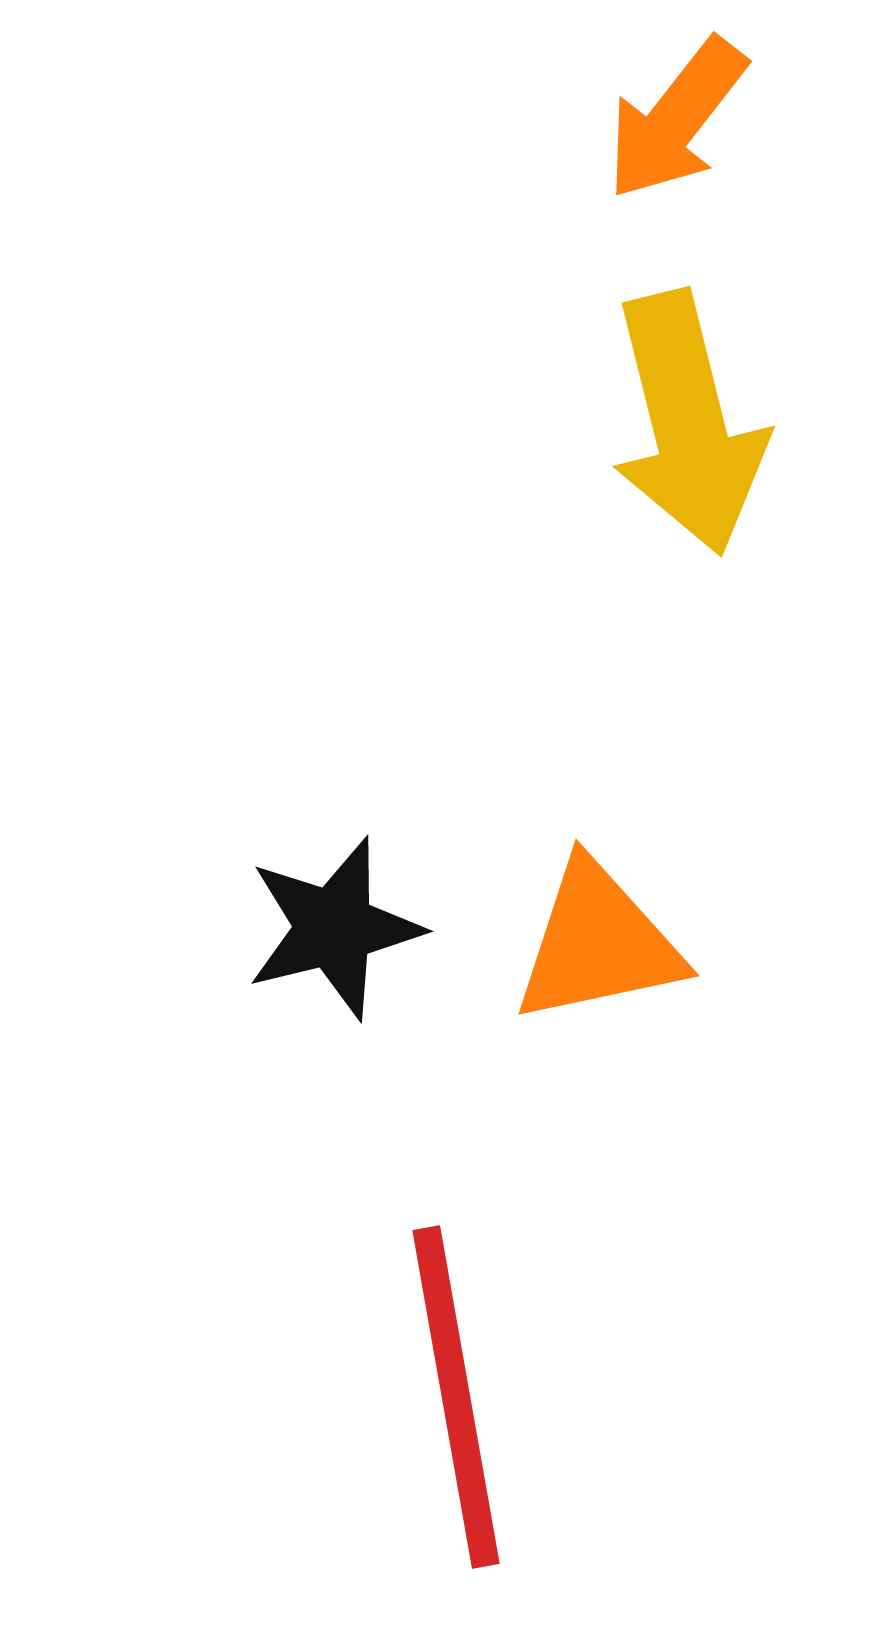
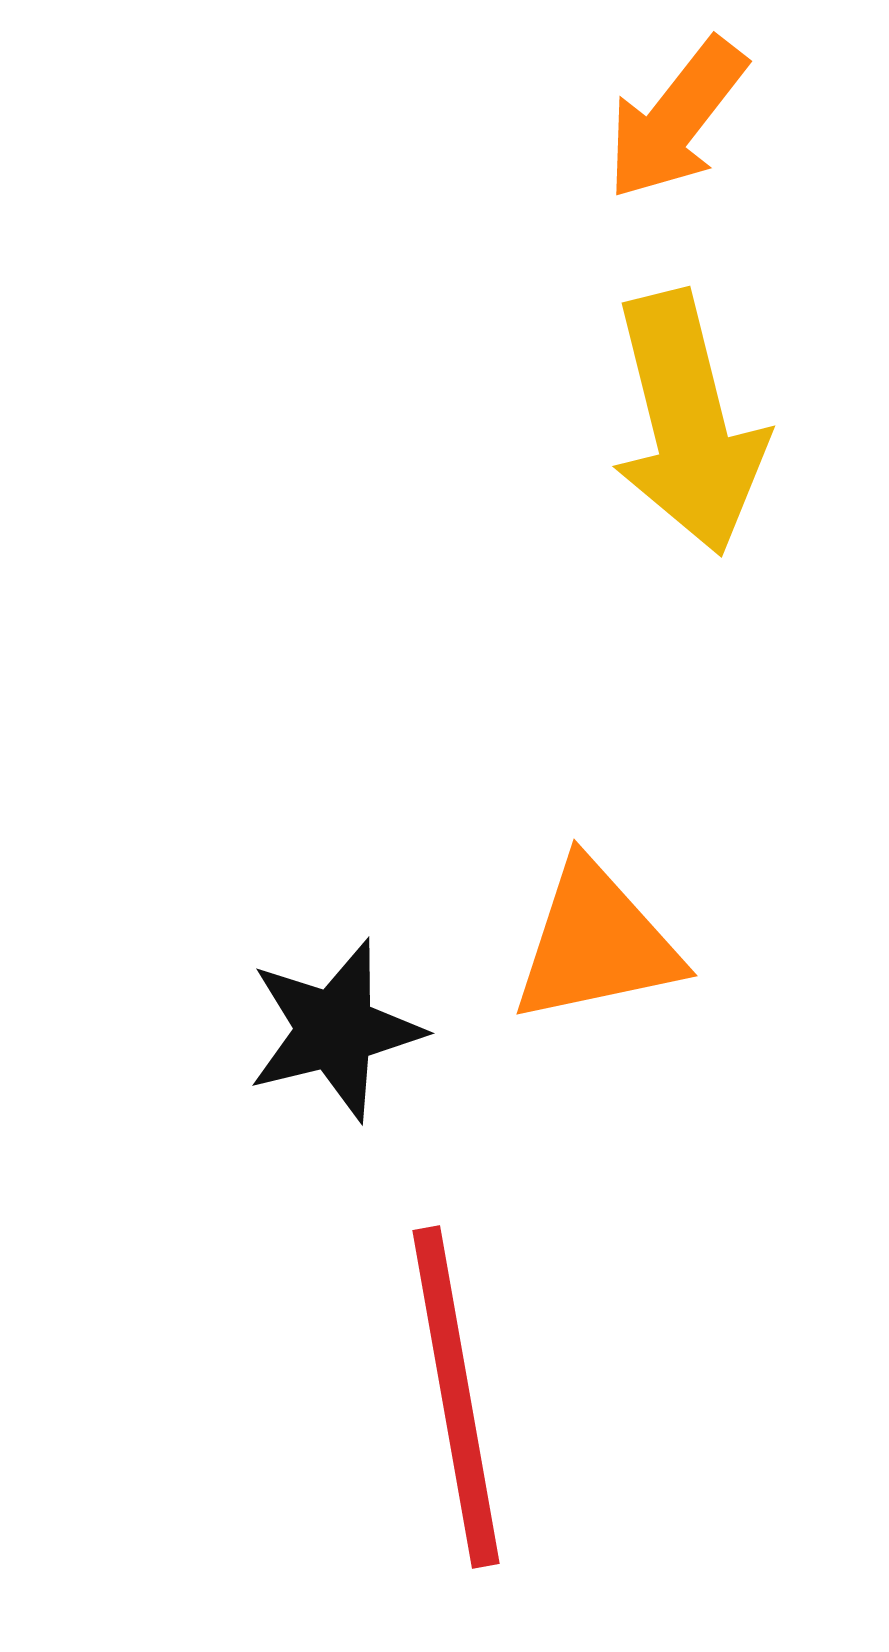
black star: moved 1 px right, 102 px down
orange triangle: moved 2 px left
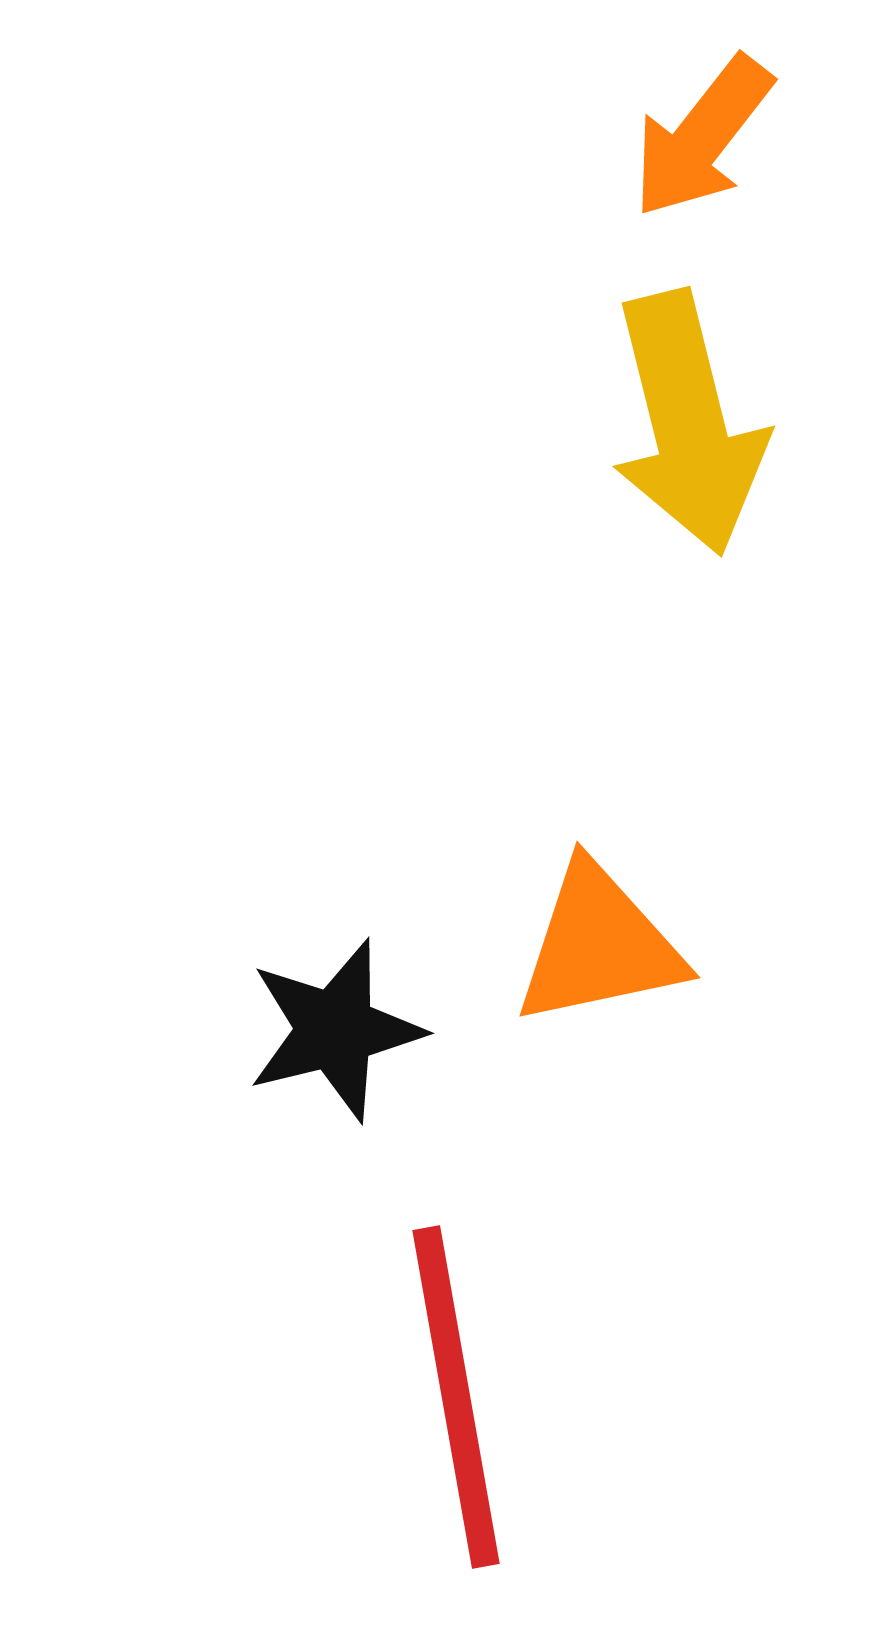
orange arrow: moved 26 px right, 18 px down
orange triangle: moved 3 px right, 2 px down
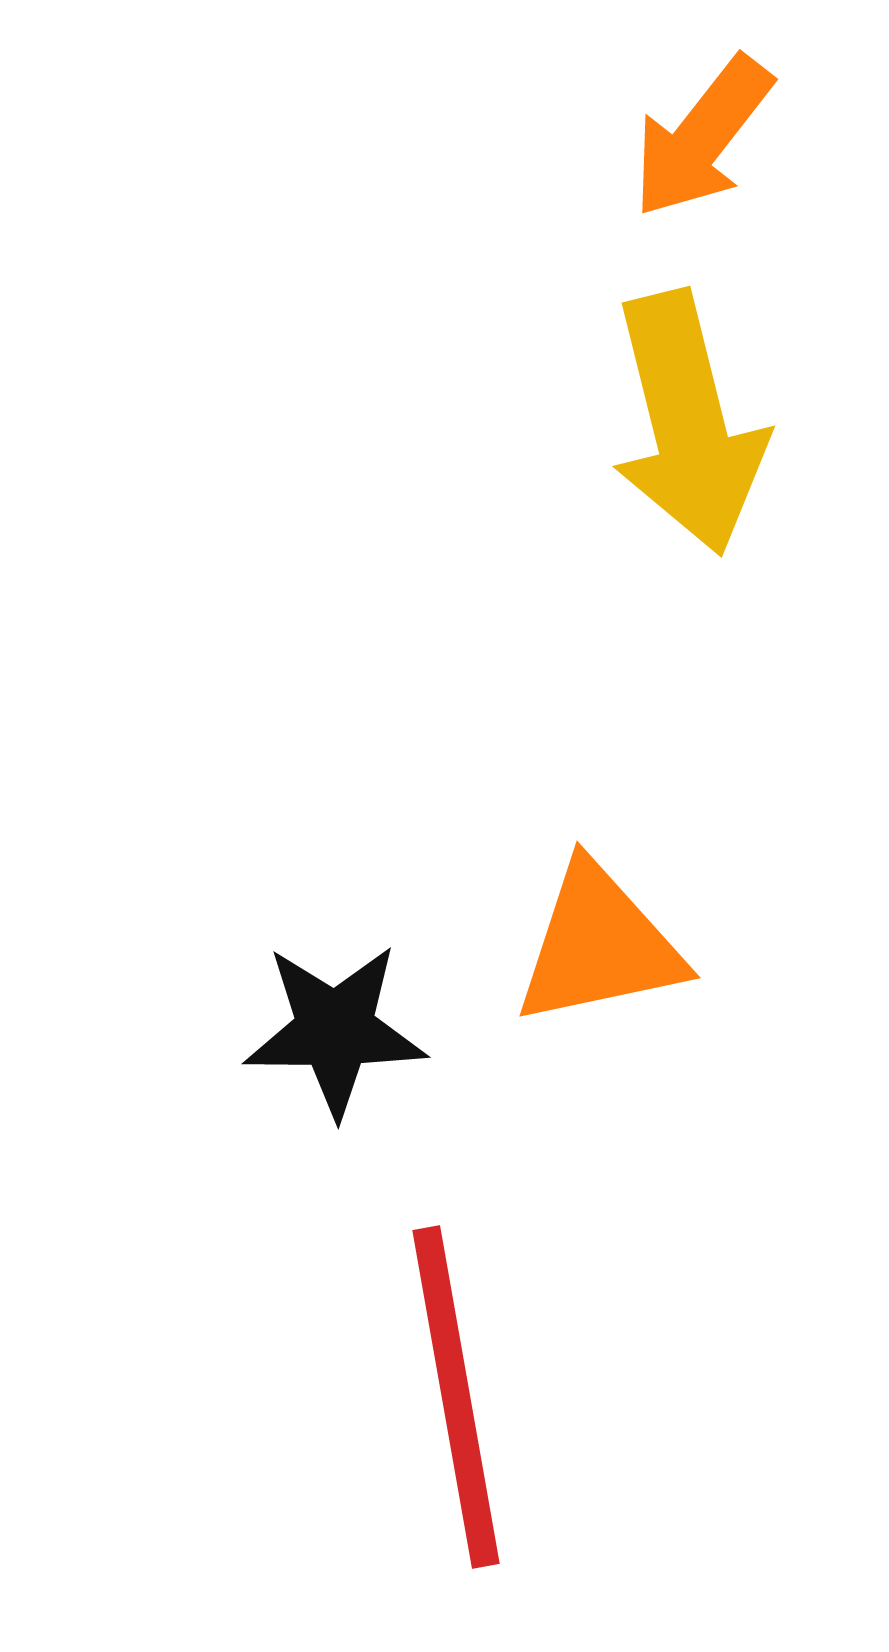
black star: rotated 14 degrees clockwise
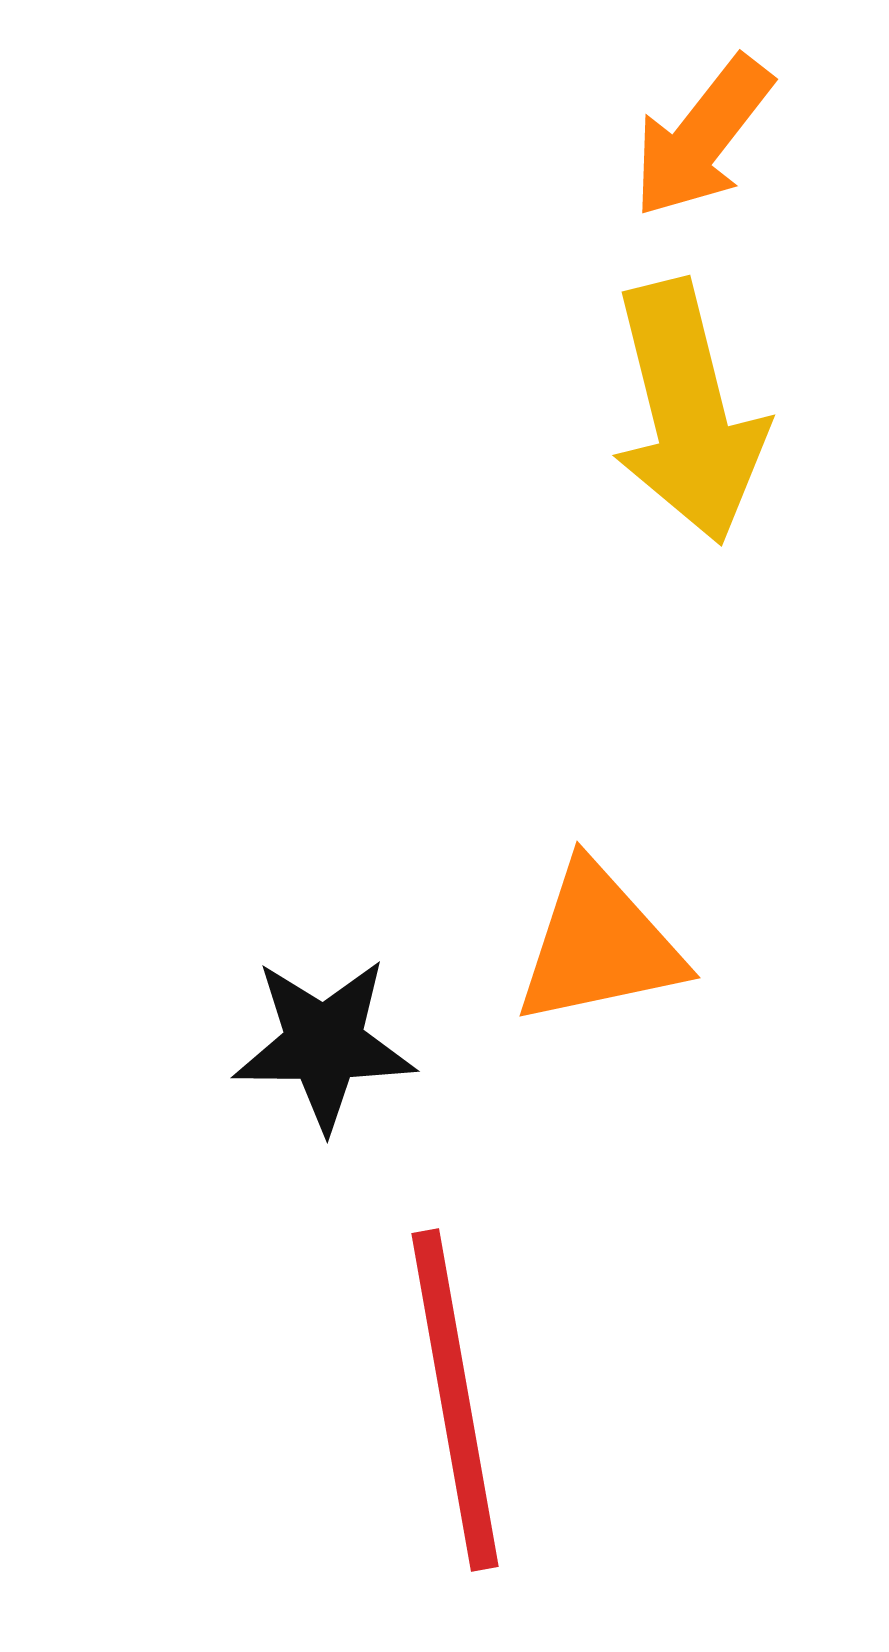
yellow arrow: moved 11 px up
black star: moved 11 px left, 14 px down
red line: moved 1 px left, 3 px down
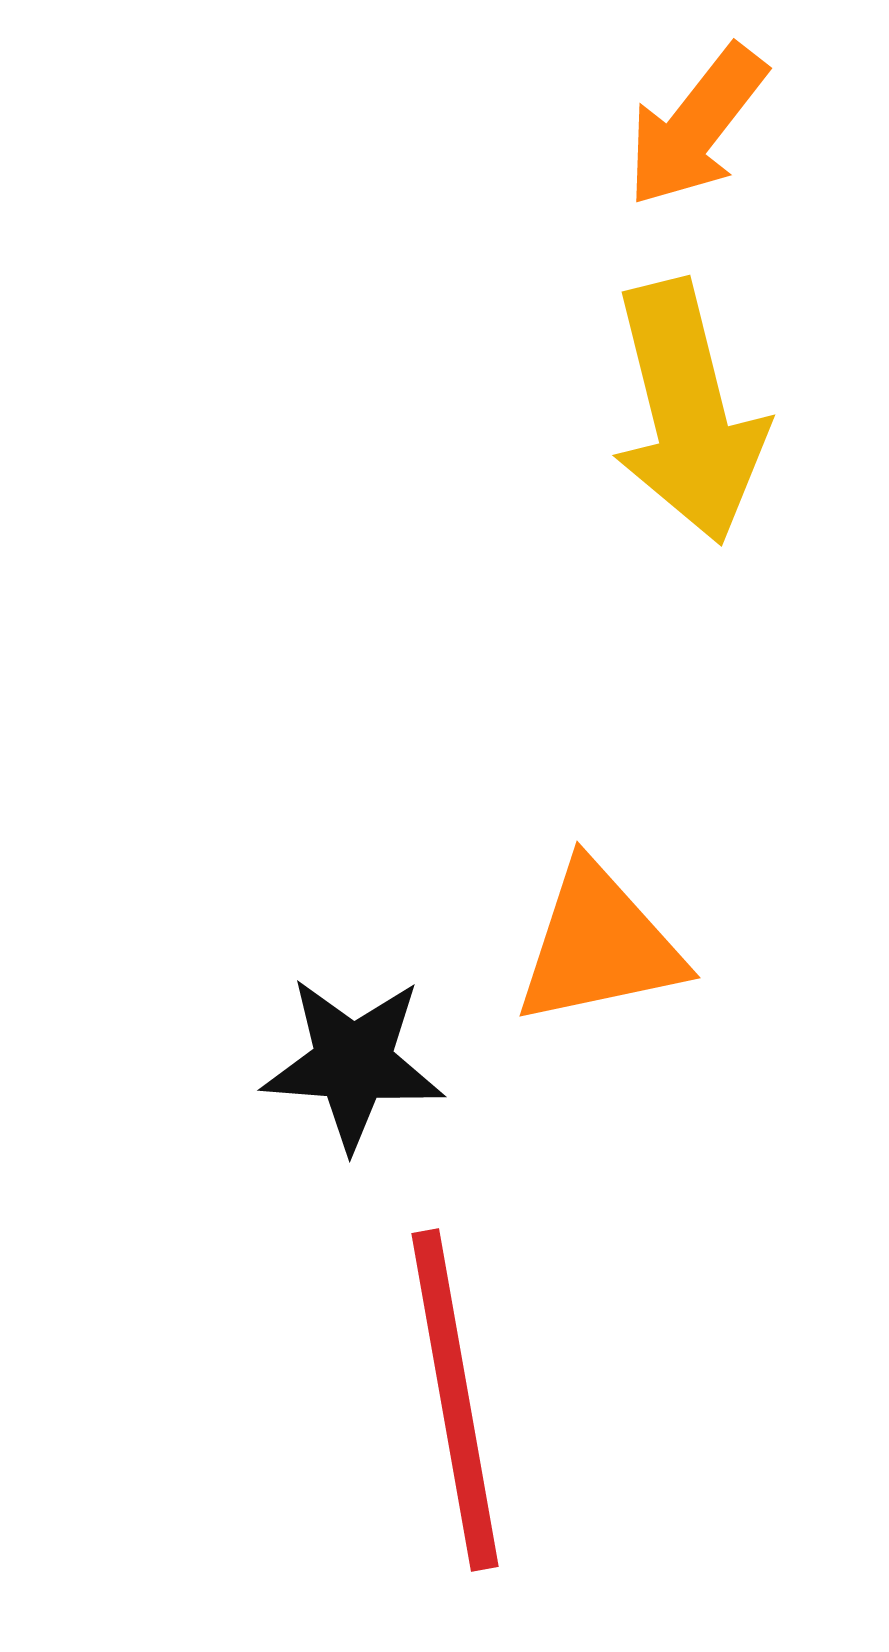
orange arrow: moved 6 px left, 11 px up
black star: moved 29 px right, 19 px down; rotated 4 degrees clockwise
